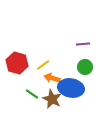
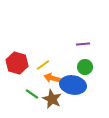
blue ellipse: moved 2 px right, 3 px up
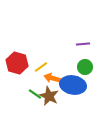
yellow line: moved 2 px left, 2 px down
green line: moved 3 px right
brown star: moved 3 px left, 3 px up
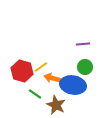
red hexagon: moved 5 px right, 8 px down
brown star: moved 7 px right, 9 px down
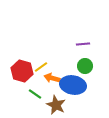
green circle: moved 1 px up
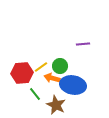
green circle: moved 25 px left
red hexagon: moved 2 px down; rotated 20 degrees counterclockwise
green line: rotated 16 degrees clockwise
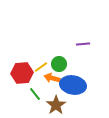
green circle: moved 1 px left, 2 px up
brown star: rotated 12 degrees clockwise
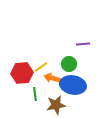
green circle: moved 10 px right
green line: rotated 32 degrees clockwise
brown star: rotated 24 degrees clockwise
